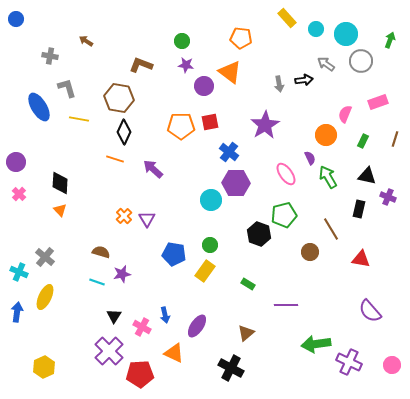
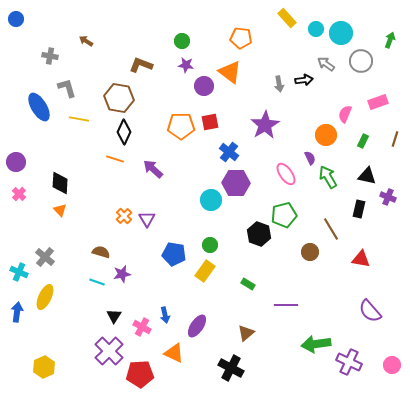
cyan circle at (346, 34): moved 5 px left, 1 px up
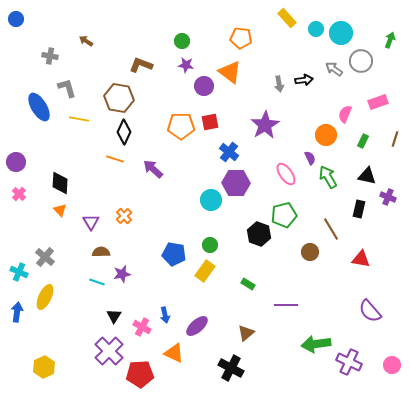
gray arrow at (326, 64): moved 8 px right, 5 px down
purple triangle at (147, 219): moved 56 px left, 3 px down
brown semicircle at (101, 252): rotated 18 degrees counterclockwise
purple ellipse at (197, 326): rotated 15 degrees clockwise
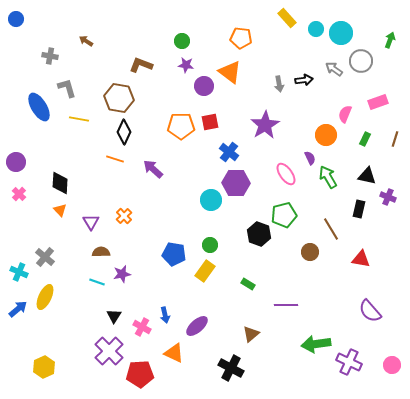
green rectangle at (363, 141): moved 2 px right, 2 px up
blue arrow at (17, 312): moved 1 px right, 3 px up; rotated 42 degrees clockwise
brown triangle at (246, 333): moved 5 px right, 1 px down
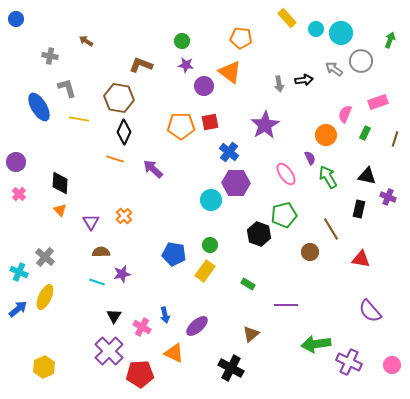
green rectangle at (365, 139): moved 6 px up
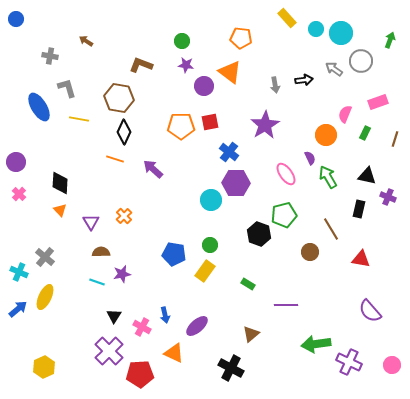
gray arrow at (279, 84): moved 4 px left, 1 px down
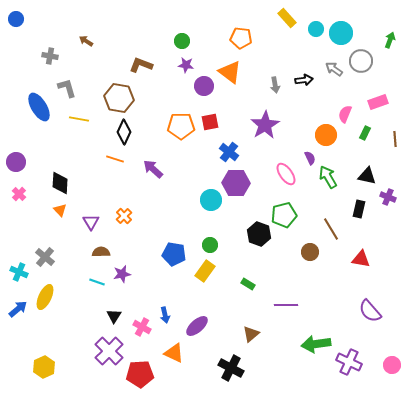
brown line at (395, 139): rotated 21 degrees counterclockwise
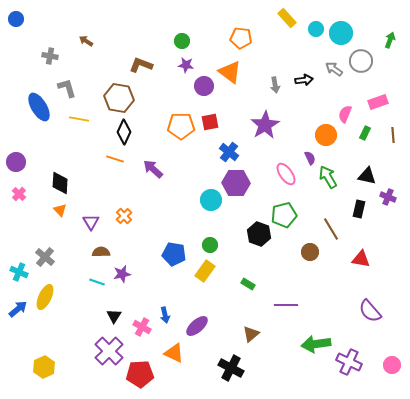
brown line at (395, 139): moved 2 px left, 4 px up
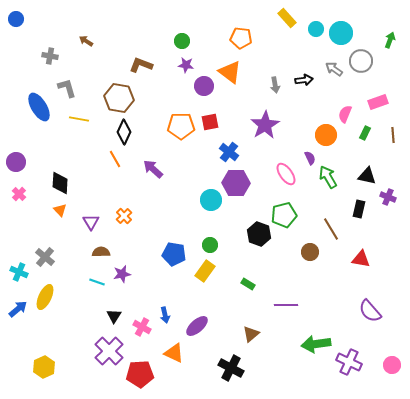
orange line at (115, 159): rotated 42 degrees clockwise
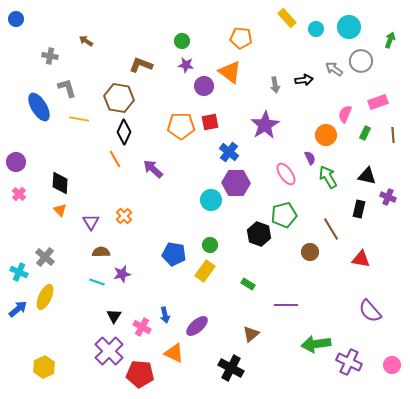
cyan circle at (341, 33): moved 8 px right, 6 px up
red pentagon at (140, 374): rotated 8 degrees clockwise
